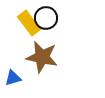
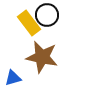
black circle: moved 1 px right, 3 px up
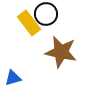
black circle: moved 1 px left, 1 px up
brown star: moved 19 px right, 5 px up
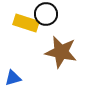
yellow rectangle: moved 3 px left; rotated 35 degrees counterclockwise
